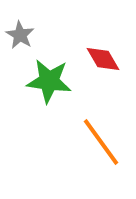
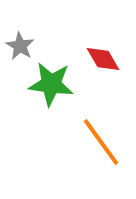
gray star: moved 11 px down
green star: moved 2 px right, 3 px down
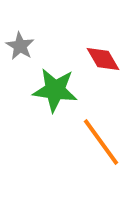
green star: moved 4 px right, 6 px down
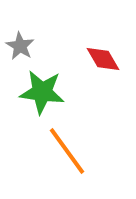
green star: moved 13 px left, 2 px down
orange line: moved 34 px left, 9 px down
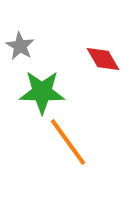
green star: rotated 6 degrees counterclockwise
orange line: moved 1 px right, 9 px up
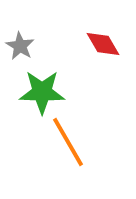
red diamond: moved 15 px up
orange line: rotated 6 degrees clockwise
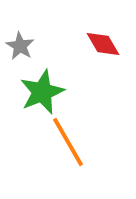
green star: rotated 24 degrees counterclockwise
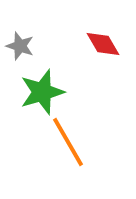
gray star: rotated 12 degrees counterclockwise
green star: rotated 6 degrees clockwise
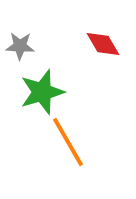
gray star: rotated 16 degrees counterclockwise
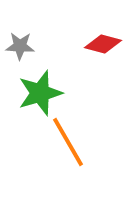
red diamond: rotated 45 degrees counterclockwise
green star: moved 2 px left, 1 px down
